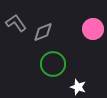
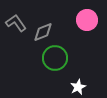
pink circle: moved 6 px left, 9 px up
green circle: moved 2 px right, 6 px up
white star: rotated 28 degrees clockwise
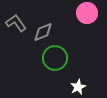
pink circle: moved 7 px up
